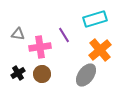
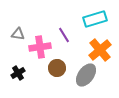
brown circle: moved 15 px right, 6 px up
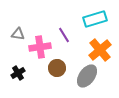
gray ellipse: moved 1 px right, 1 px down
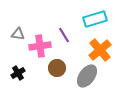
pink cross: moved 1 px up
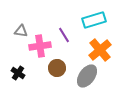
cyan rectangle: moved 1 px left, 1 px down
gray triangle: moved 3 px right, 3 px up
black cross: rotated 24 degrees counterclockwise
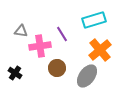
purple line: moved 2 px left, 1 px up
black cross: moved 3 px left
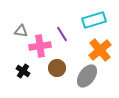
black cross: moved 8 px right, 2 px up
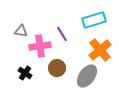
black cross: moved 2 px right, 2 px down
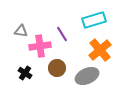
gray ellipse: rotated 30 degrees clockwise
